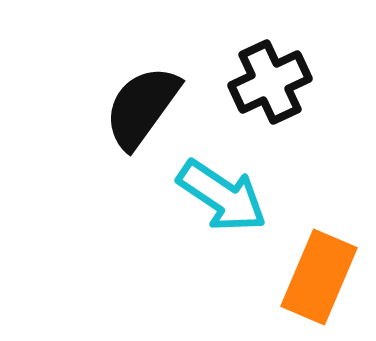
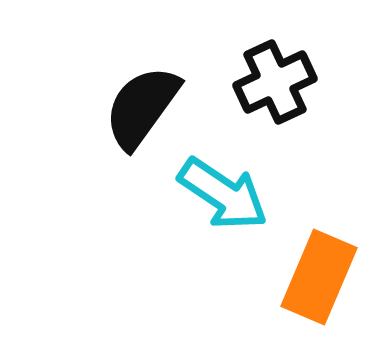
black cross: moved 5 px right
cyan arrow: moved 1 px right, 2 px up
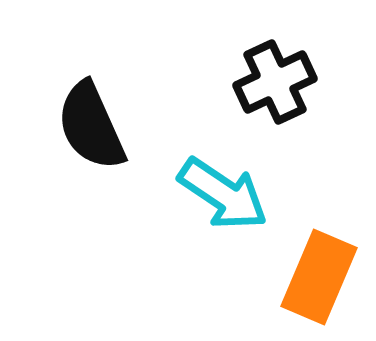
black semicircle: moved 51 px left, 19 px down; rotated 60 degrees counterclockwise
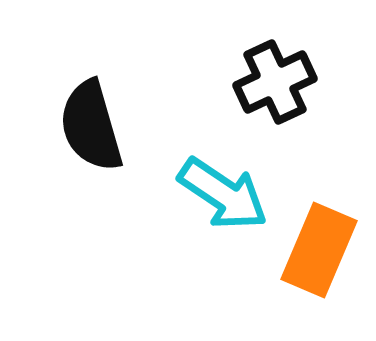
black semicircle: rotated 8 degrees clockwise
orange rectangle: moved 27 px up
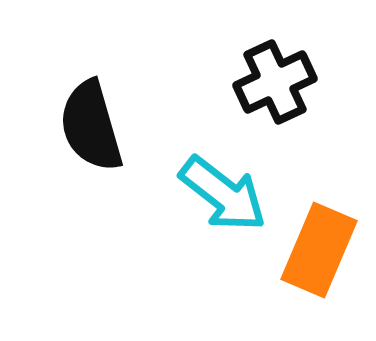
cyan arrow: rotated 4 degrees clockwise
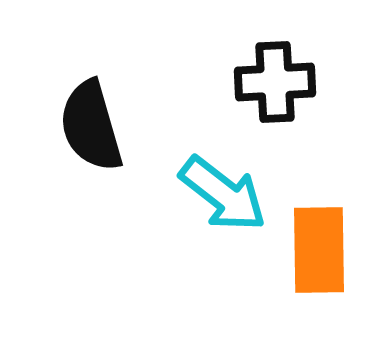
black cross: rotated 22 degrees clockwise
orange rectangle: rotated 24 degrees counterclockwise
